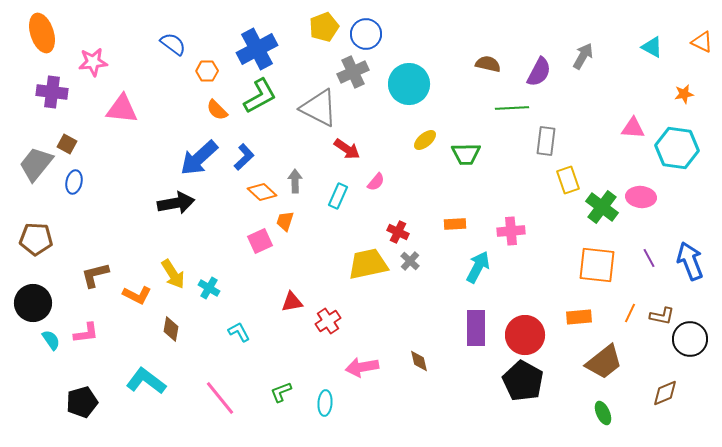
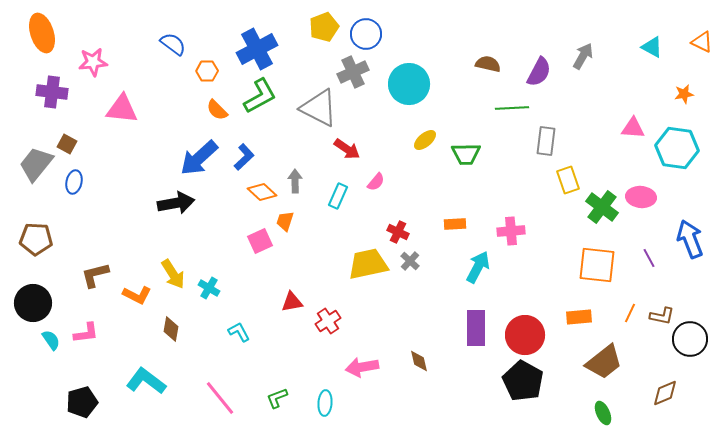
blue arrow at (690, 261): moved 22 px up
green L-shape at (281, 392): moved 4 px left, 6 px down
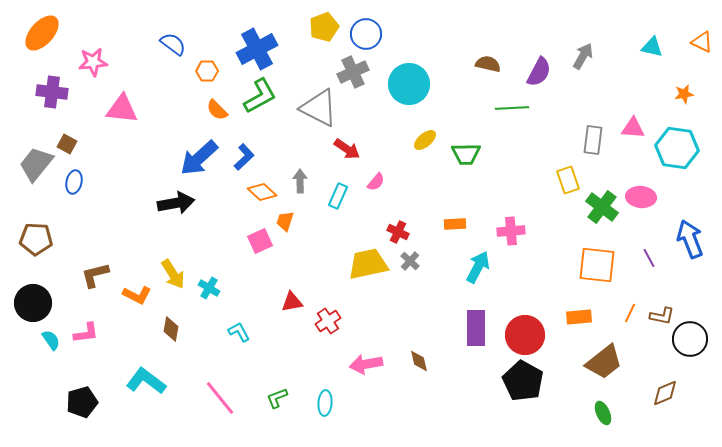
orange ellipse at (42, 33): rotated 60 degrees clockwise
cyan triangle at (652, 47): rotated 15 degrees counterclockwise
gray rectangle at (546, 141): moved 47 px right, 1 px up
gray arrow at (295, 181): moved 5 px right
pink arrow at (362, 367): moved 4 px right, 3 px up
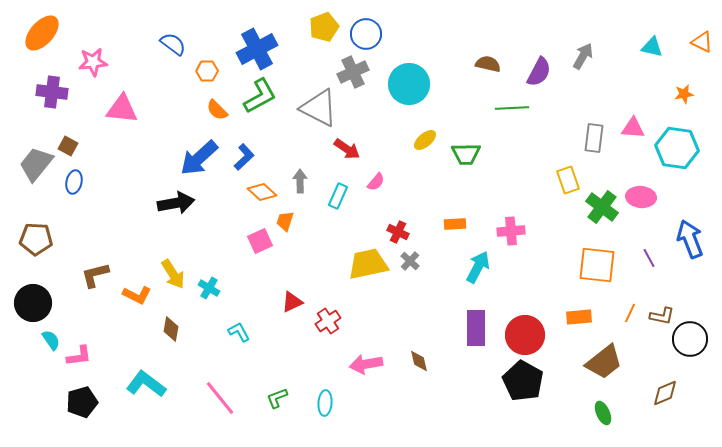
gray rectangle at (593, 140): moved 1 px right, 2 px up
brown square at (67, 144): moved 1 px right, 2 px down
red triangle at (292, 302): rotated 15 degrees counterclockwise
pink L-shape at (86, 333): moved 7 px left, 23 px down
cyan L-shape at (146, 381): moved 3 px down
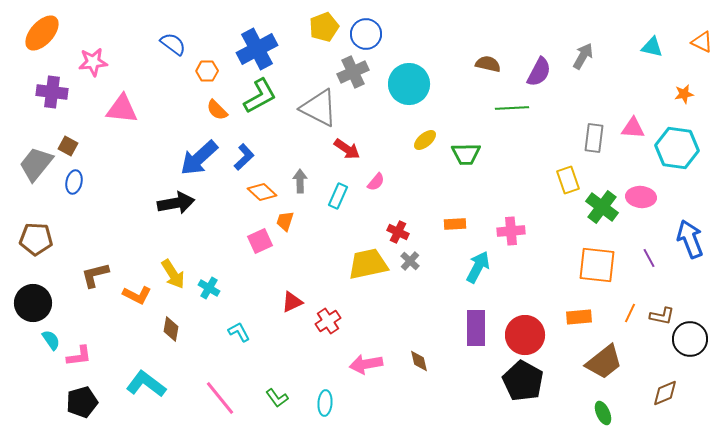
green L-shape at (277, 398): rotated 105 degrees counterclockwise
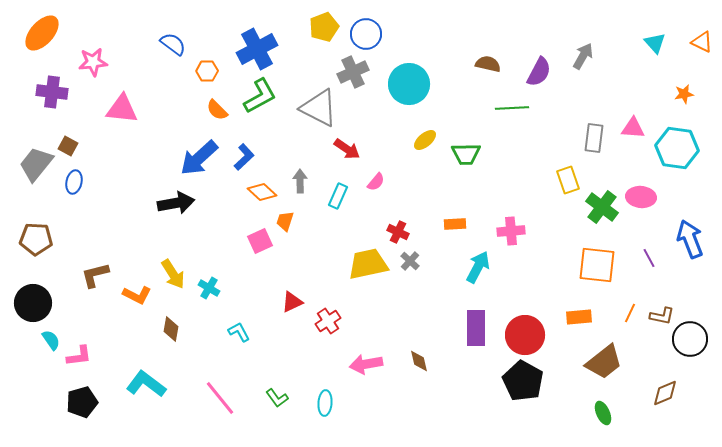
cyan triangle at (652, 47): moved 3 px right, 4 px up; rotated 35 degrees clockwise
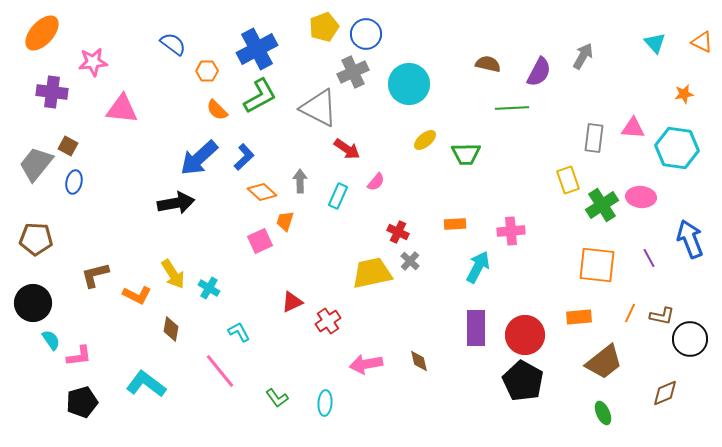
green cross at (602, 207): moved 2 px up; rotated 20 degrees clockwise
yellow trapezoid at (368, 264): moved 4 px right, 9 px down
pink line at (220, 398): moved 27 px up
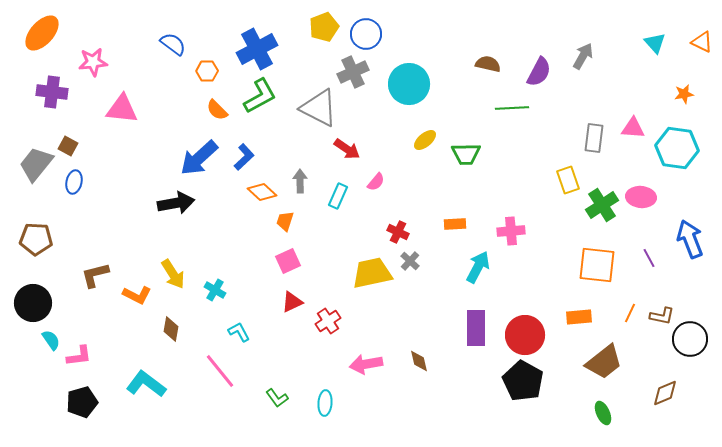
pink square at (260, 241): moved 28 px right, 20 px down
cyan cross at (209, 288): moved 6 px right, 2 px down
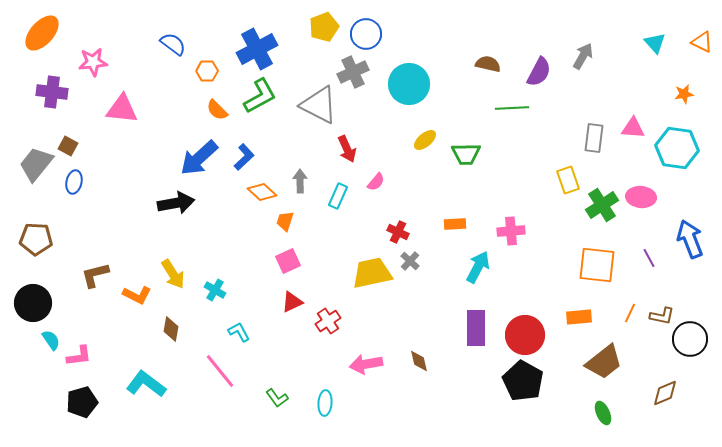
gray triangle at (319, 108): moved 3 px up
red arrow at (347, 149): rotated 32 degrees clockwise
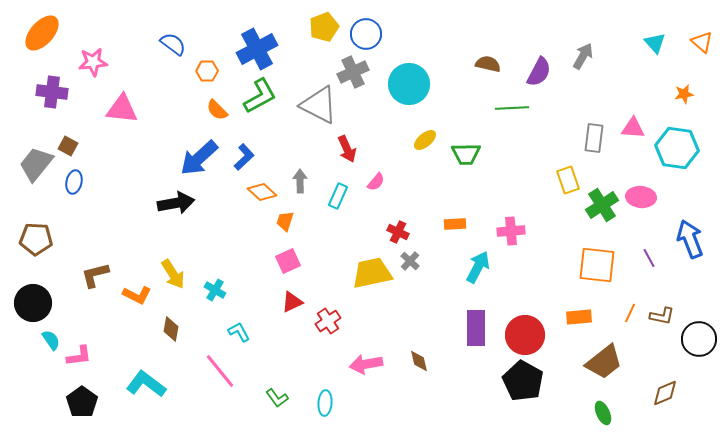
orange triangle at (702, 42): rotated 15 degrees clockwise
black circle at (690, 339): moved 9 px right
black pentagon at (82, 402): rotated 20 degrees counterclockwise
